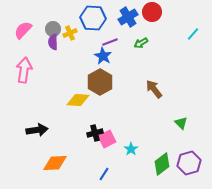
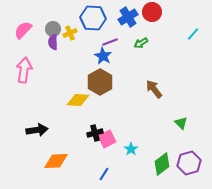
orange diamond: moved 1 px right, 2 px up
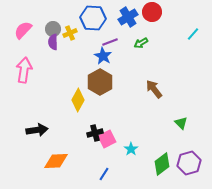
yellow diamond: rotated 65 degrees counterclockwise
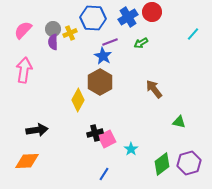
green triangle: moved 2 px left, 1 px up; rotated 32 degrees counterclockwise
orange diamond: moved 29 px left
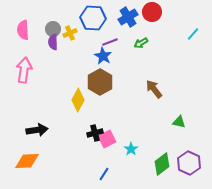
pink semicircle: rotated 48 degrees counterclockwise
purple hexagon: rotated 20 degrees counterclockwise
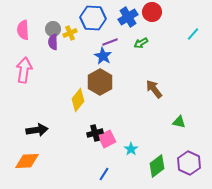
yellow diamond: rotated 10 degrees clockwise
green diamond: moved 5 px left, 2 px down
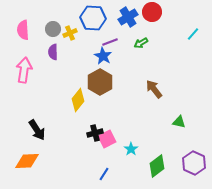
purple semicircle: moved 10 px down
black arrow: rotated 65 degrees clockwise
purple hexagon: moved 5 px right
